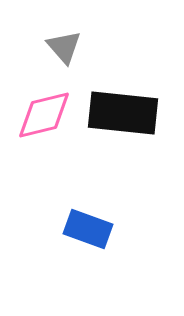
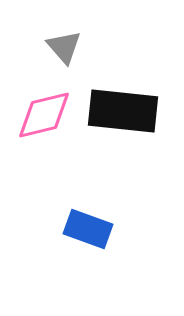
black rectangle: moved 2 px up
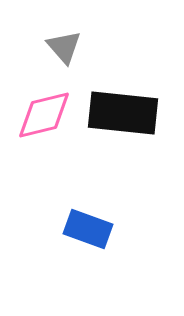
black rectangle: moved 2 px down
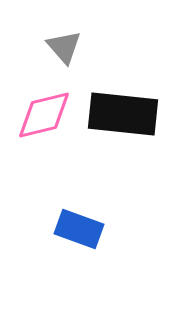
black rectangle: moved 1 px down
blue rectangle: moved 9 px left
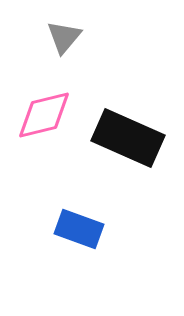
gray triangle: moved 10 px up; rotated 21 degrees clockwise
black rectangle: moved 5 px right, 24 px down; rotated 18 degrees clockwise
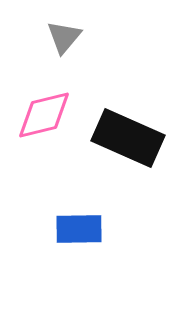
blue rectangle: rotated 21 degrees counterclockwise
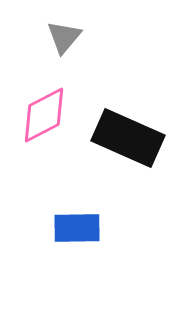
pink diamond: rotated 14 degrees counterclockwise
blue rectangle: moved 2 px left, 1 px up
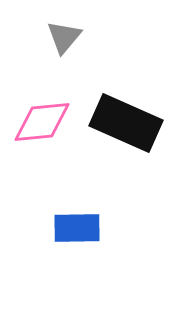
pink diamond: moved 2 px left, 7 px down; rotated 22 degrees clockwise
black rectangle: moved 2 px left, 15 px up
